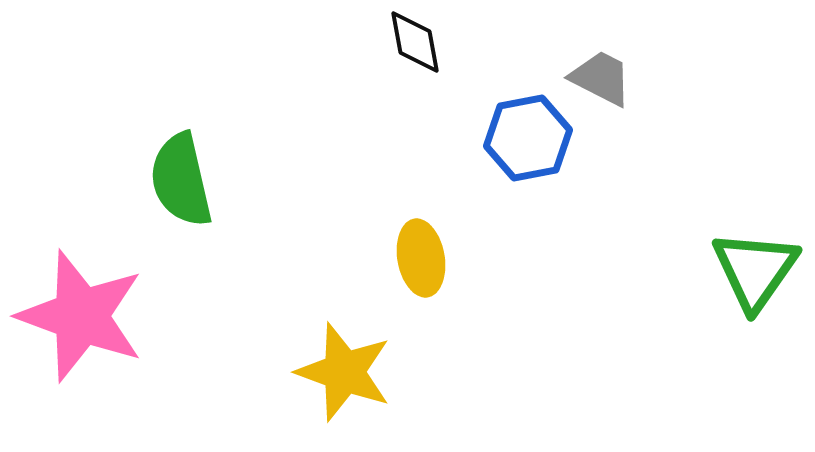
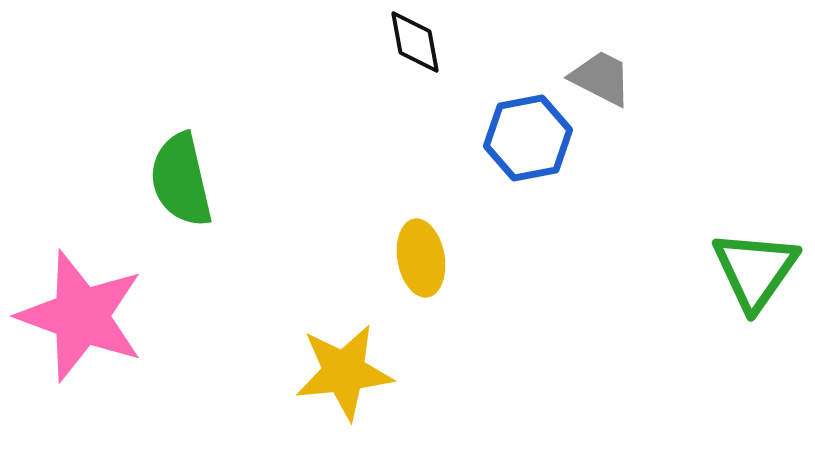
yellow star: rotated 26 degrees counterclockwise
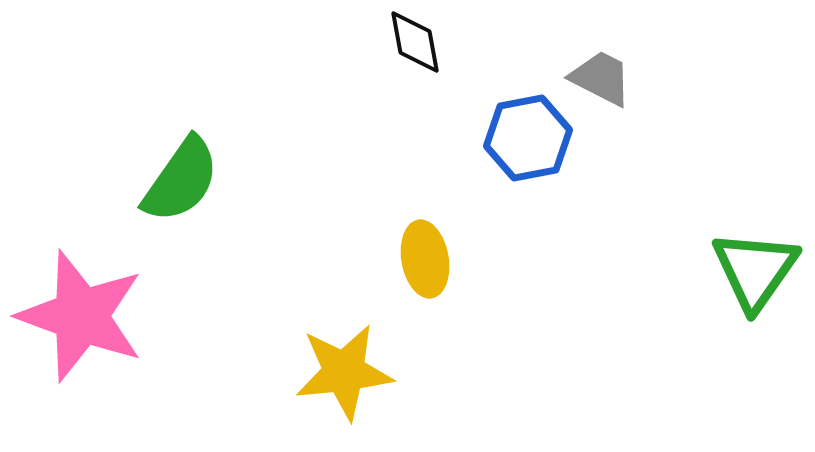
green semicircle: rotated 132 degrees counterclockwise
yellow ellipse: moved 4 px right, 1 px down
